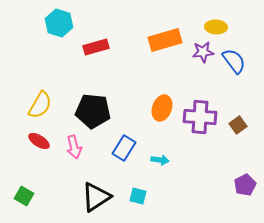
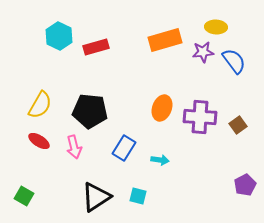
cyan hexagon: moved 13 px down; rotated 8 degrees clockwise
black pentagon: moved 3 px left
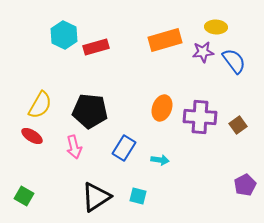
cyan hexagon: moved 5 px right, 1 px up
red ellipse: moved 7 px left, 5 px up
